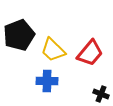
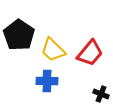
black pentagon: rotated 16 degrees counterclockwise
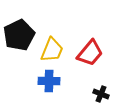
black pentagon: rotated 12 degrees clockwise
yellow trapezoid: moved 1 px left; rotated 112 degrees counterclockwise
blue cross: moved 2 px right
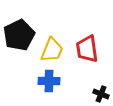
red trapezoid: moved 3 px left, 4 px up; rotated 132 degrees clockwise
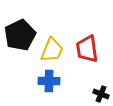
black pentagon: moved 1 px right
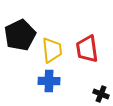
yellow trapezoid: rotated 28 degrees counterclockwise
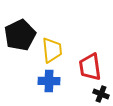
red trapezoid: moved 3 px right, 18 px down
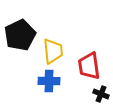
yellow trapezoid: moved 1 px right, 1 px down
red trapezoid: moved 1 px left, 1 px up
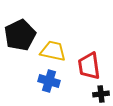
yellow trapezoid: rotated 72 degrees counterclockwise
blue cross: rotated 15 degrees clockwise
black cross: rotated 28 degrees counterclockwise
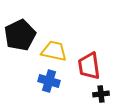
yellow trapezoid: moved 1 px right
